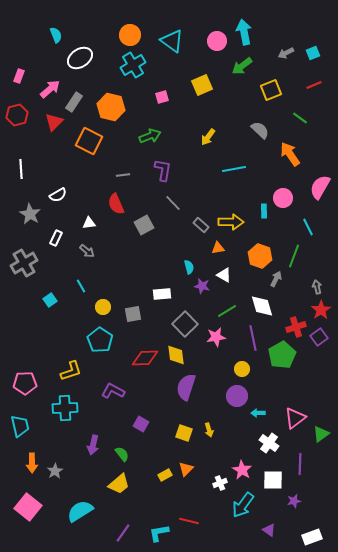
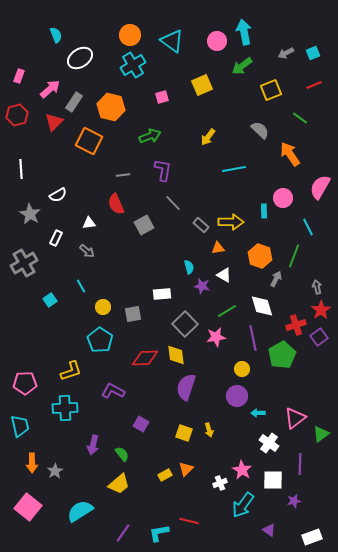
red cross at (296, 327): moved 2 px up
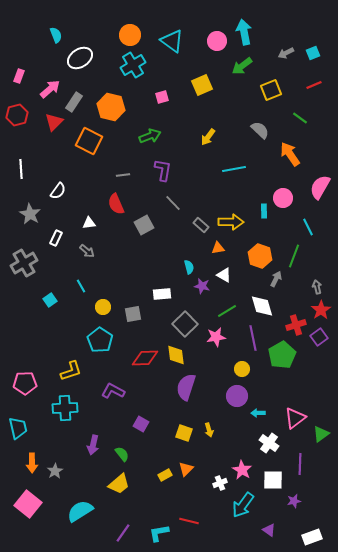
white semicircle at (58, 195): moved 4 px up; rotated 24 degrees counterclockwise
cyan trapezoid at (20, 426): moved 2 px left, 2 px down
pink square at (28, 507): moved 3 px up
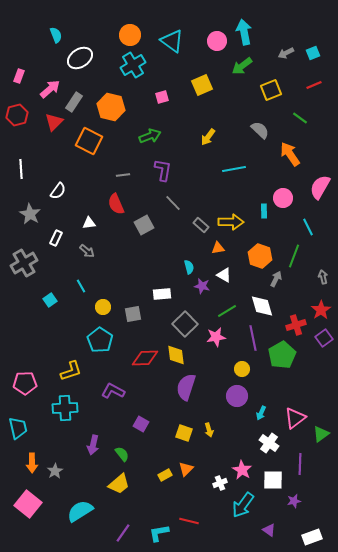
gray arrow at (317, 287): moved 6 px right, 10 px up
purple square at (319, 337): moved 5 px right, 1 px down
cyan arrow at (258, 413): moved 3 px right; rotated 64 degrees counterclockwise
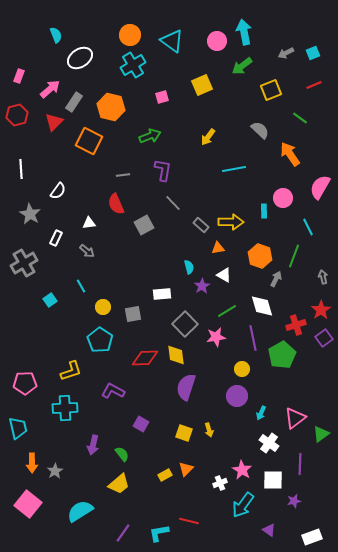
purple star at (202, 286): rotated 28 degrees clockwise
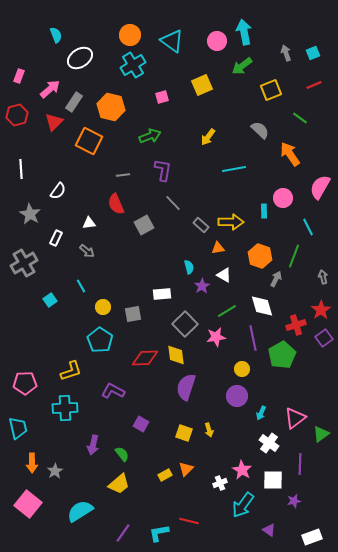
gray arrow at (286, 53): rotated 98 degrees clockwise
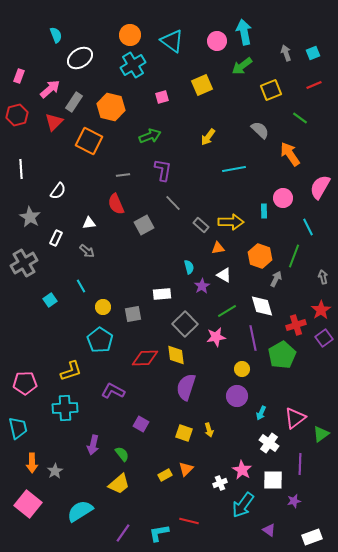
gray star at (30, 214): moved 3 px down
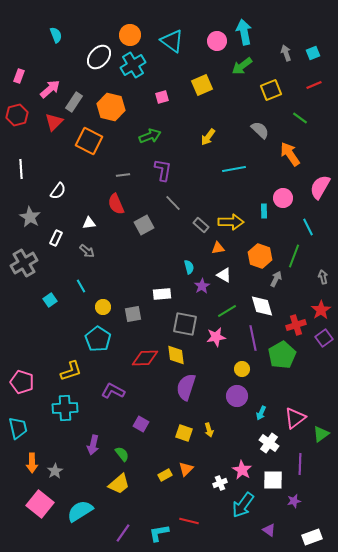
white ellipse at (80, 58): moved 19 px right, 1 px up; rotated 15 degrees counterclockwise
gray square at (185, 324): rotated 35 degrees counterclockwise
cyan pentagon at (100, 340): moved 2 px left, 1 px up
pink pentagon at (25, 383): moved 3 px left, 1 px up; rotated 20 degrees clockwise
pink square at (28, 504): moved 12 px right
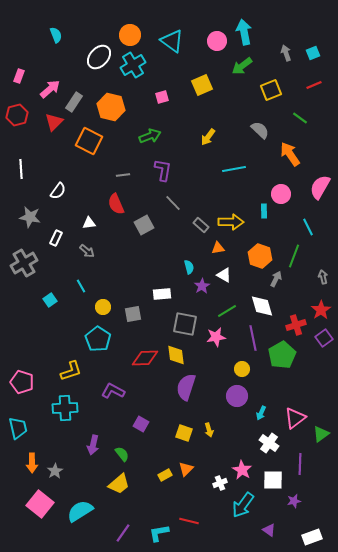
pink circle at (283, 198): moved 2 px left, 4 px up
gray star at (30, 217): rotated 20 degrees counterclockwise
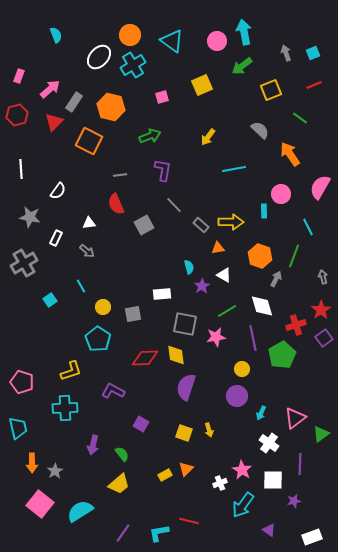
gray line at (123, 175): moved 3 px left
gray line at (173, 203): moved 1 px right, 2 px down
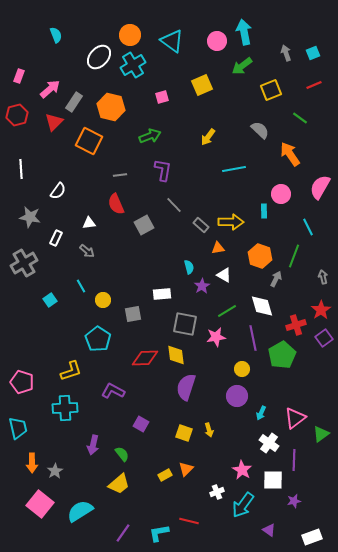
yellow circle at (103, 307): moved 7 px up
purple line at (300, 464): moved 6 px left, 4 px up
white cross at (220, 483): moved 3 px left, 9 px down
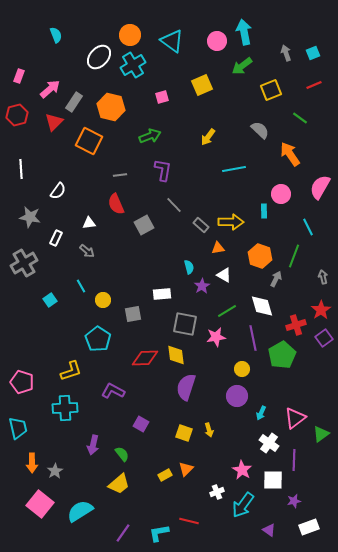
white rectangle at (312, 537): moved 3 px left, 10 px up
